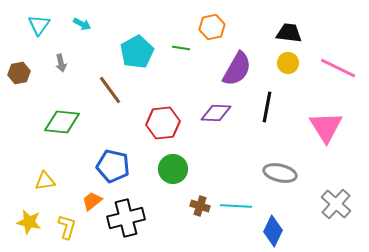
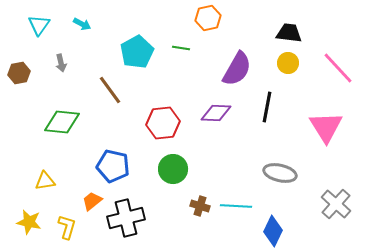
orange hexagon: moved 4 px left, 9 px up
pink line: rotated 21 degrees clockwise
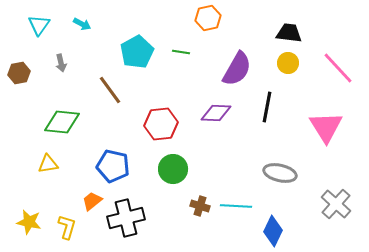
green line: moved 4 px down
red hexagon: moved 2 px left, 1 px down
yellow triangle: moved 3 px right, 17 px up
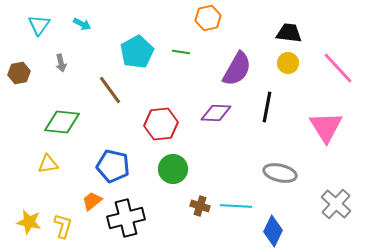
yellow L-shape: moved 4 px left, 1 px up
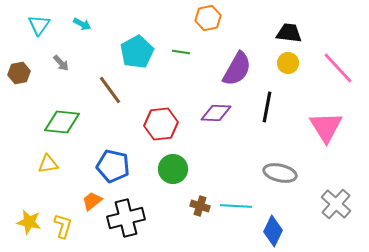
gray arrow: rotated 30 degrees counterclockwise
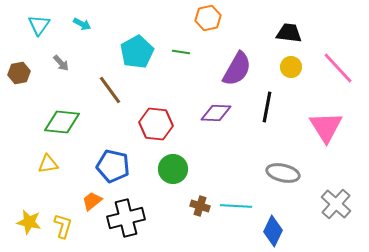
yellow circle: moved 3 px right, 4 px down
red hexagon: moved 5 px left; rotated 12 degrees clockwise
gray ellipse: moved 3 px right
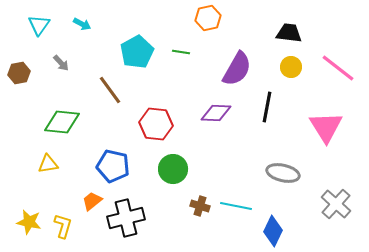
pink line: rotated 9 degrees counterclockwise
cyan line: rotated 8 degrees clockwise
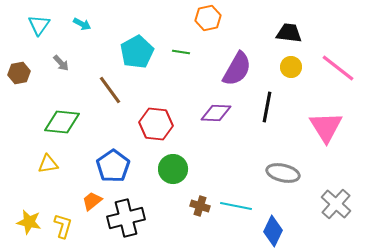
blue pentagon: rotated 24 degrees clockwise
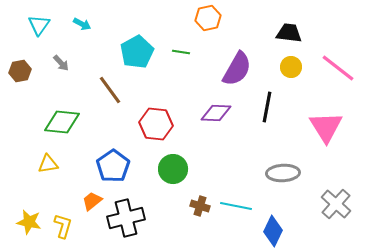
brown hexagon: moved 1 px right, 2 px up
gray ellipse: rotated 16 degrees counterclockwise
